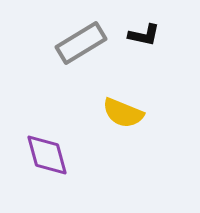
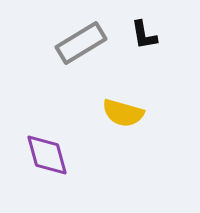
black L-shape: rotated 68 degrees clockwise
yellow semicircle: rotated 6 degrees counterclockwise
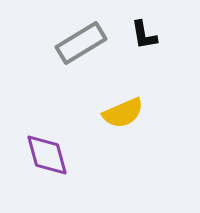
yellow semicircle: rotated 39 degrees counterclockwise
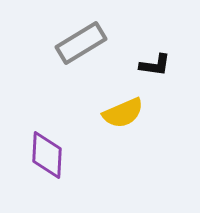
black L-shape: moved 11 px right, 30 px down; rotated 72 degrees counterclockwise
purple diamond: rotated 18 degrees clockwise
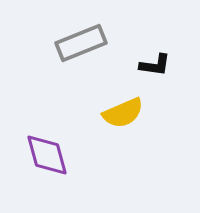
gray rectangle: rotated 9 degrees clockwise
purple diamond: rotated 18 degrees counterclockwise
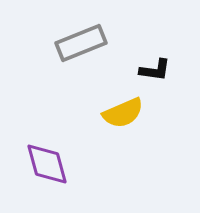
black L-shape: moved 5 px down
purple diamond: moved 9 px down
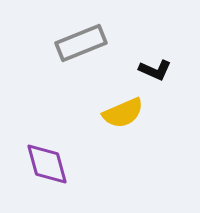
black L-shape: rotated 16 degrees clockwise
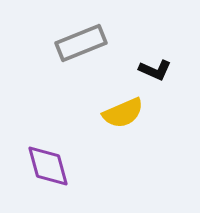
purple diamond: moved 1 px right, 2 px down
